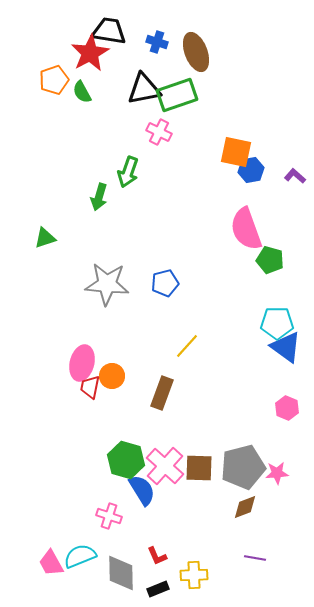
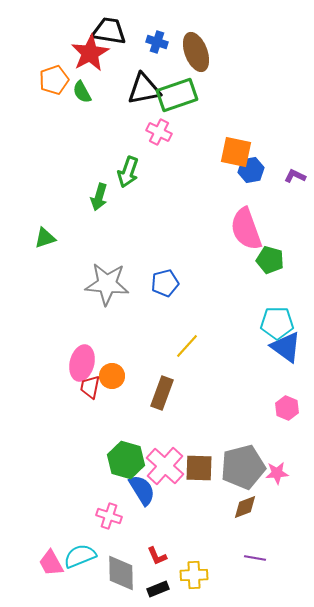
purple L-shape at (295, 176): rotated 15 degrees counterclockwise
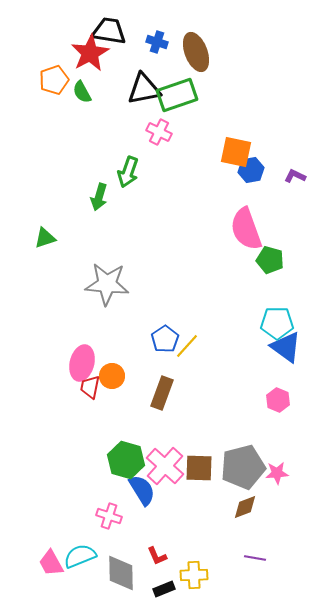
blue pentagon at (165, 283): moved 56 px down; rotated 20 degrees counterclockwise
pink hexagon at (287, 408): moved 9 px left, 8 px up
black rectangle at (158, 589): moved 6 px right
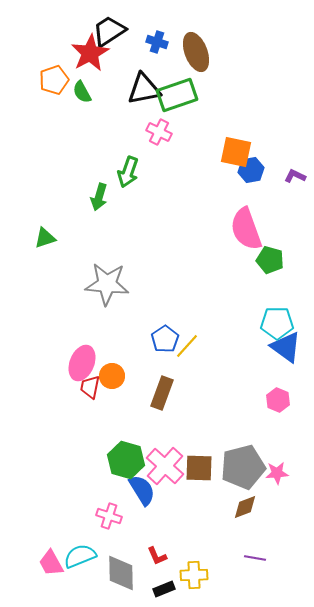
black trapezoid at (109, 31): rotated 42 degrees counterclockwise
pink ellipse at (82, 363): rotated 8 degrees clockwise
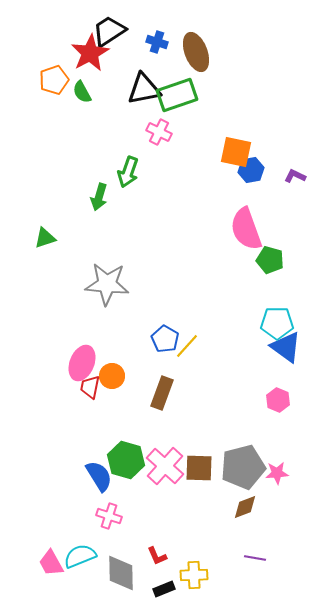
blue pentagon at (165, 339): rotated 8 degrees counterclockwise
blue semicircle at (142, 490): moved 43 px left, 14 px up
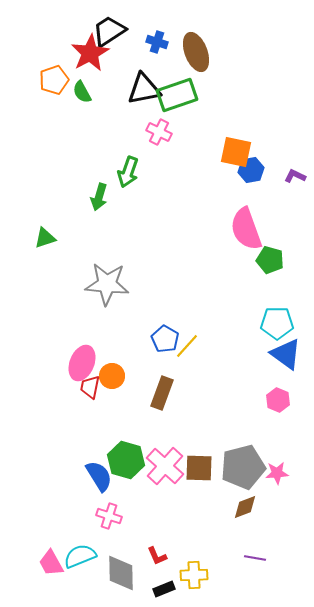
blue triangle at (286, 347): moved 7 px down
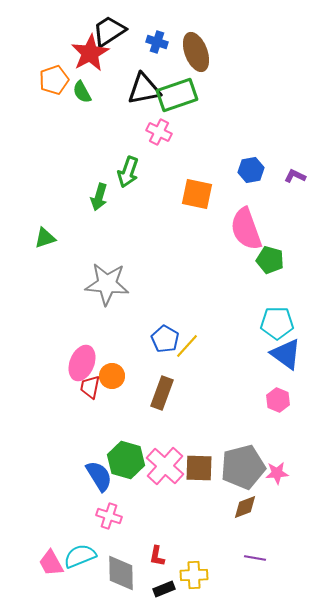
orange square at (236, 152): moved 39 px left, 42 px down
red L-shape at (157, 556): rotated 35 degrees clockwise
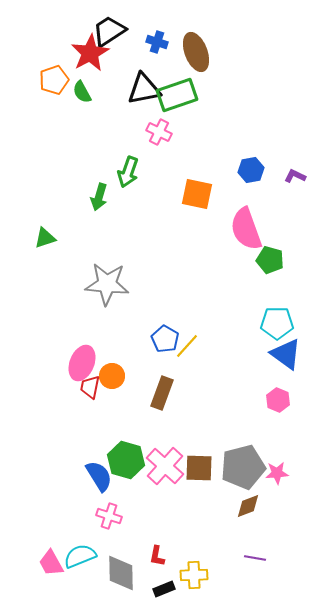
brown diamond at (245, 507): moved 3 px right, 1 px up
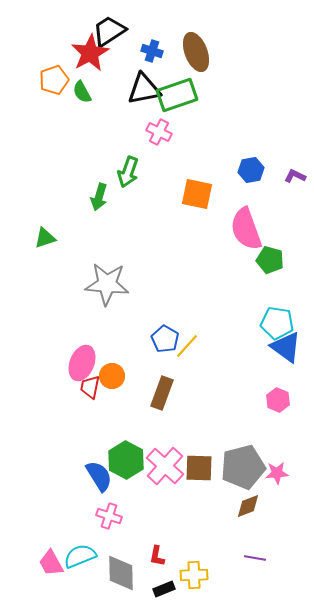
blue cross at (157, 42): moved 5 px left, 9 px down
cyan pentagon at (277, 323): rotated 8 degrees clockwise
blue triangle at (286, 354): moved 7 px up
green hexagon at (126, 460): rotated 12 degrees clockwise
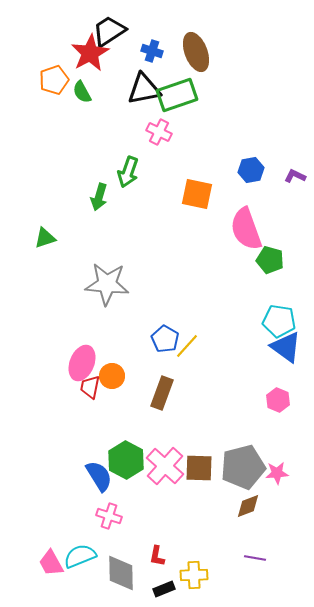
cyan pentagon at (277, 323): moved 2 px right, 2 px up
